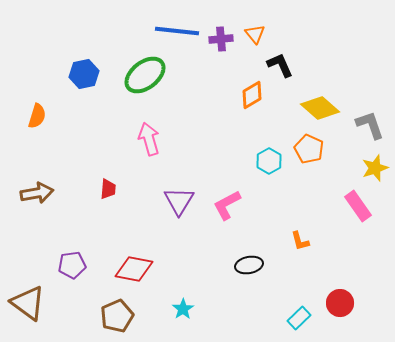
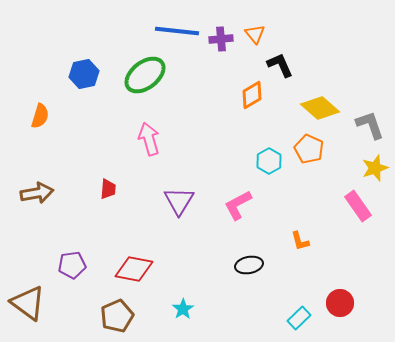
orange semicircle: moved 3 px right
pink L-shape: moved 11 px right
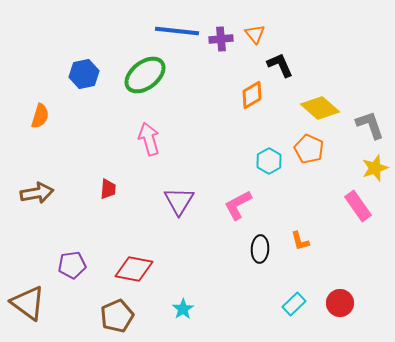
black ellipse: moved 11 px right, 16 px up; rotated 76 degrees counterclockwise
cyan rectangle: moved 5 px left, 14 px up
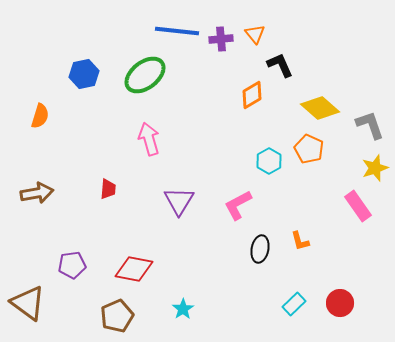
black ellipse: rotated 8 degrees clockwise
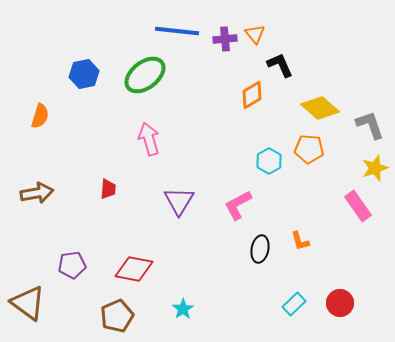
purple cross: moved 4 px right
orange pentagon: rotated 20 degrees counterclockwise
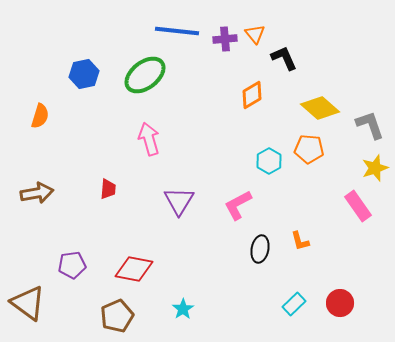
black L-shape: moved 4 px right, 7 px up
